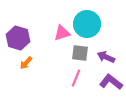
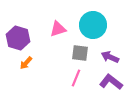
cyan circle: moved 6 px right, 1 px down
pink triangle: moved 4 px left, 4 px up
purple arrow: moved 4 px right
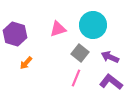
purple hexagon: moved 3 px left, 4 px up
gray square: rotated 30 degrees clockwise
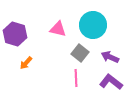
pink triangle: rotated 30 degrees clockwise
pink line: rotated 24 degrees counterclockwise
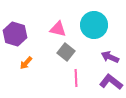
cyan circle: moved 1 px right
gray square: moved 14 px left, 1 px up
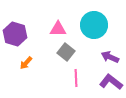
pink triangle: rotated 12 degrees counterclockwise
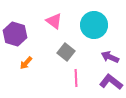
pink triangle: moved 4 px left, 8 px up; rotated 36 degrees clockwise
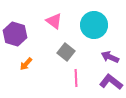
orange arrow: moved 1 px down
